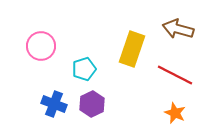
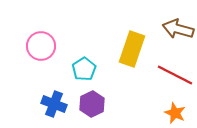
cyan pentagon: rotated 15 degrees counterclockwise
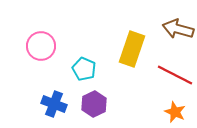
cyan pentagon: rotated 15 degrees counterclockwise
purple hexagon: moved 2 px right
orange star: moved 1 px up
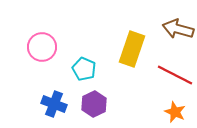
pink circle: moved 1 px right, 1 px down
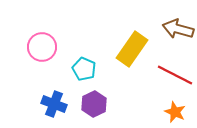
yellow rectangle: rotated 16 degrees clockwise
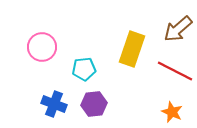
brown arrow: rotated 56 degrees counterclockwise
yellow rectangle: rotated 16 degrees counterclockwise
cyan pentagon: rotated 30 degrees counterclockwise
red line: moved 4 px up
purple hexagon: rotated 20 degrees clockwise
orange star: moved 3 px left
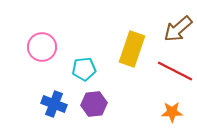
orange star: rotated 25 degrees counterclockwise
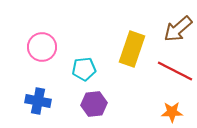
blue cross: moved 16 px left, 3 px up; rotated 10 degrees counterclockwise
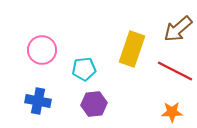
pink circle: moved 3 px down
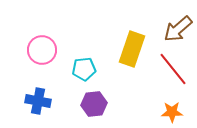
red line: moved 2 px left, 2 px up; rotated 24 degrees clockwise
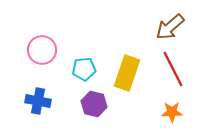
brown arrow: moved 8 px left, 2 px up
yellow rectangle: moved 5 px left, 24 px down
red line: rotated 12 degrees clockwise
purple hexagon: rotated 20 degrees clockwise
